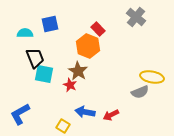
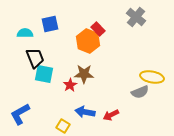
orange hexagon: moved 5 px up
brown star: moved 6 px right, 3 px down; rotated 30 degrees counterclockwise
red star: rotated 16 degrees clockwise
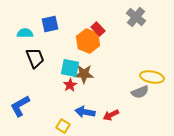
cyan square: moved 26 px right, 6 px up
blue L-shape: moved 8 px up
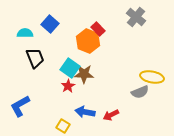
blue square: rotated 36 degrees counterclockwise
cyan square: rotated 24 degrees clockwise
red star: moved 2 px left, 1 px down
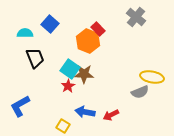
cyan square: moved 1 px down
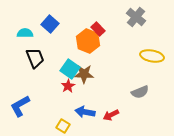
yellow ellipse: moved 21 px up
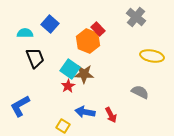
gray semicircle: rotated 132 degrees counterclockwise
red arrow: rotated 91 degrees counterclockwise
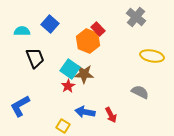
cyan semicircle: moved 3 px left, 2 px up
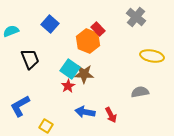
cyan semicircle: moved 11 px left; rotated 21 degrees counterclockwise
black trapezoid: moved 5 px left, 1 px down
gray semicircle: rotated 36 degrees counterclockwise
yellow square: moved 17 px left
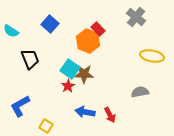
cyan semicircle: rotated 126 degrees counterclockwise
red arrow: moved 1 px left
